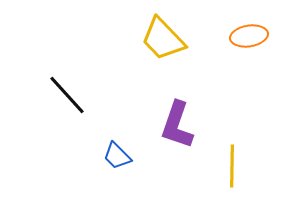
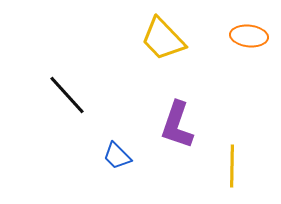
orange ellipse: rotated 15 degrees clockwise
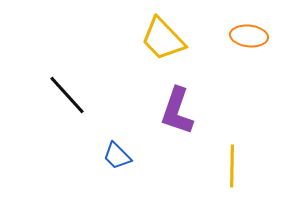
purple L-shape: moved 14 px up
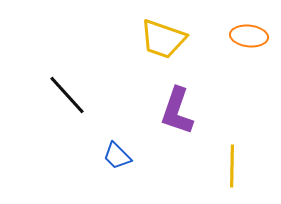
yellow trapezoid: rotated 27 degrees counterclockwise
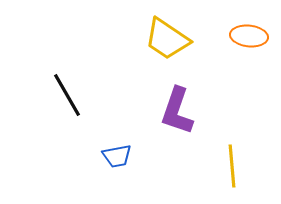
yellow trapezoid: moved 4 px right; rotated 15 degrees clockwise
black line: rotated 12 degrees clockwise
blue trapezoid: rotated 56 degrees counterclockwise
yellow line: rotated 6 degrees counterclockwise
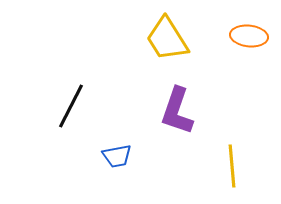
yellow trapezoid: rotated 24 degrees clockwise
black line: moved 4 px right, 11 px down; rotated 57 degrees clockwise
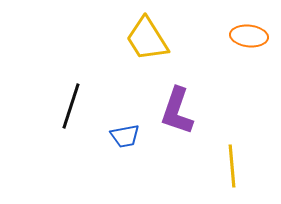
yellow trapezoid: moved 20 px left
black line: rotated 9 degrees counterclockwise
blue trapezoid: moved 8 px right, 20 px up
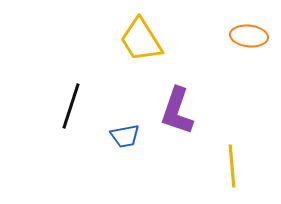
yellow trapezoid: moved 6 px left, 1 px down
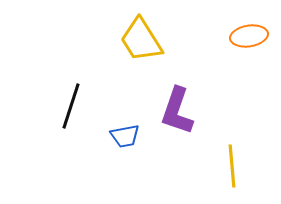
orange ellipse: rotated 15 degrees counterclockwise
